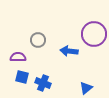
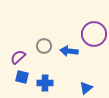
gray circle: moved 6 px right, 6 px down
purple semicircle: rotated 42 degrees counterclockwise
blue cross: moved 2 px right; rotated 21 degrees counterclockwise
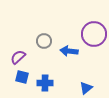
gray circle: moved 5 px up
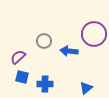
blue cross: moved 1 px down
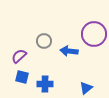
purple semicircle: moved 1 px right, 1 px up
